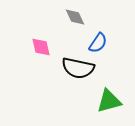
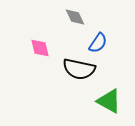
pink diamond: moved 1 px left, 1 px down
black semicircle: moved 1 px right, 1 px down
green triangle: rotated 44 degrees clockwise
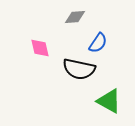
gray diamond: rotated 70 degrees counterclockwise
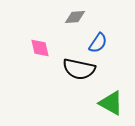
green triangle: moved 2 px right, 2 px down
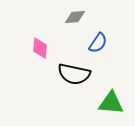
pink diamond: rotated 20 degrees clockwise
black semicircle: moved 5 px left, 5 px down
green triangle: rotated 24 degrees counterclockwise
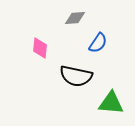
gray diamond: moved 1 px down
black semicircle: moved 2 px right, 2 px down
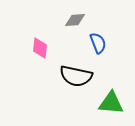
gray diamond: moved 2 px down
blue semicircle: rotated 55 degrees counterclockwise
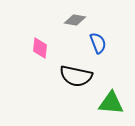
gray diamond: rotated 15 degrees clockwise
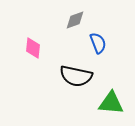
gray diamond: rotated 30 degrees counterclockwise
pink diamond: moved 7 px left
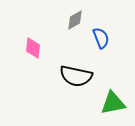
gray diamond: rotated 10 degrees counterclockwise
blue semicircle: moved 3 px right, 5 px up
green triangle: moved 2 px right; rotated 16 degrees counterclockwise
